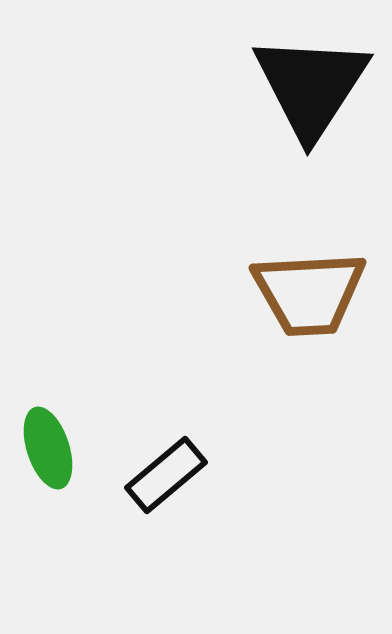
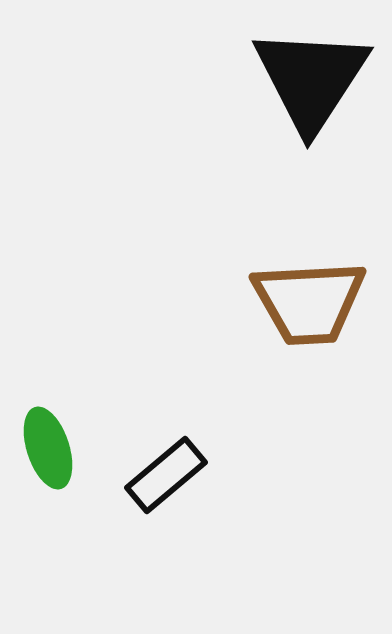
black triangle: moved 7 px up
brown trapezoid: moved 9 px down
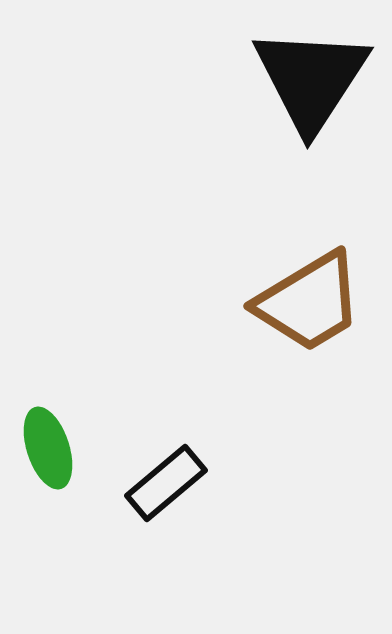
brown trapezoid: rotated 28 degrees counterclockwise
black rectangle: moved 8 px down
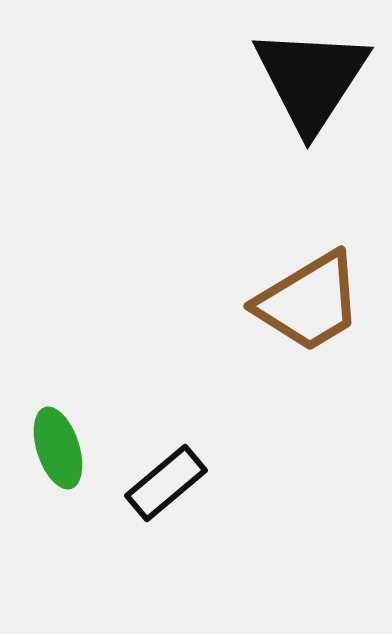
green ellipse: moved 10 px right
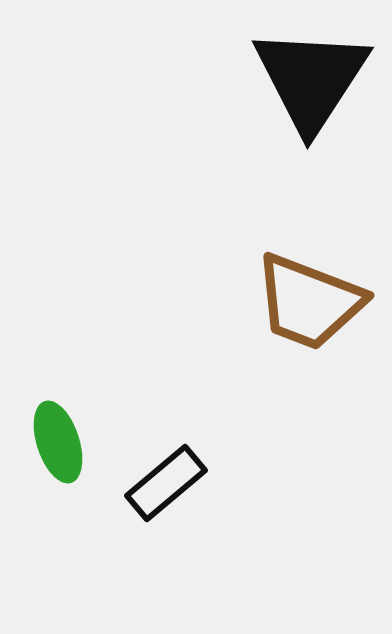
brown trapezoid: rotated 52 degrees clockwise
green ellipse: moved 6 px up
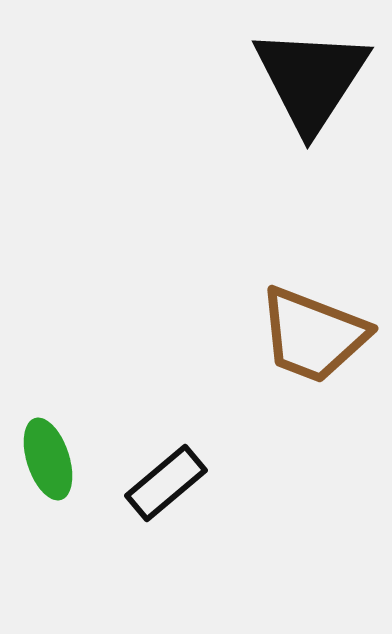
brown trapezoid: moved 4 px right, 33 px down
green ellipse: moved 10 px left, 17 px down
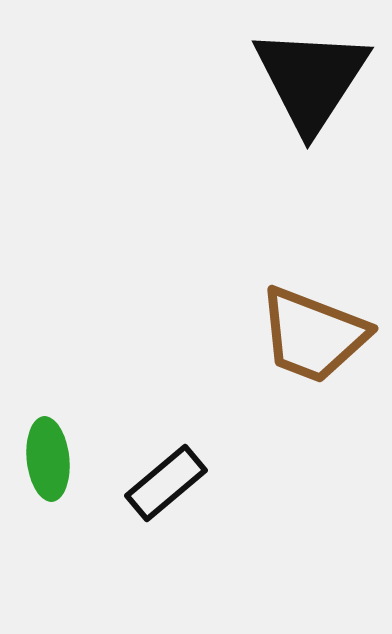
green ellipse: rotated 12 degrees clockwise
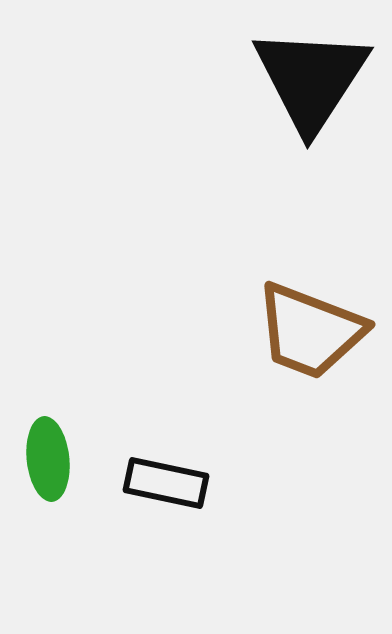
brown trapezoid: moved 3 px left, 4 px up
black rectangle: rotated 52 degrees clockwise
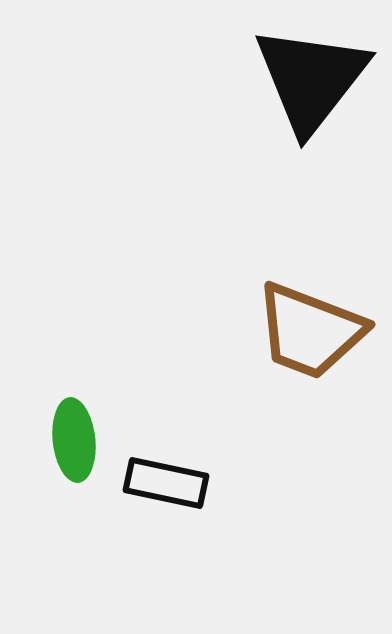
black triangle: rotated 5 degrees clockwise
green ellipse: moved 26 px right, 19 px up
